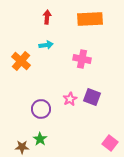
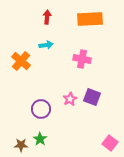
brown star: moved 1 px left, 2 px up
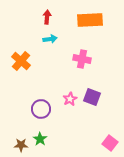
orange rectangle: moved 1 px down
cyan arrow: moved 4 px right, 6 px up
